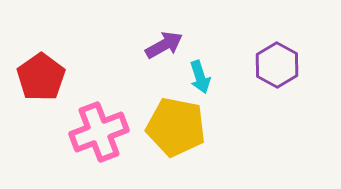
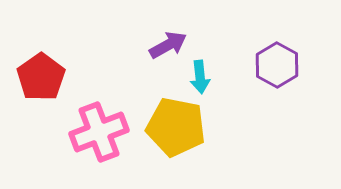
purple arrow: moved 4 px right
cyan arrow: rotated 12 degrees clockwise
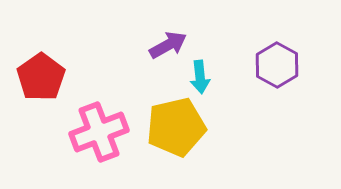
yellow pentagon: rotated 24 degrees counterclockwise
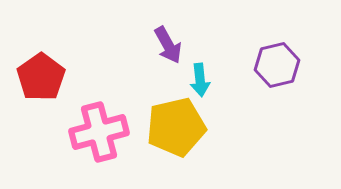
purple arrow: rotated 90 degrees clockwise
purple hexagon: rotated 18 degrees clockwise
cyan arrow: moved 3 px down
pink cross: rotated 6 degrees clockwise
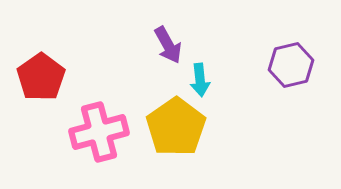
purple hexagon: moved 14 px right
yellow pentagon: rotated 22 degrees counterclockwise
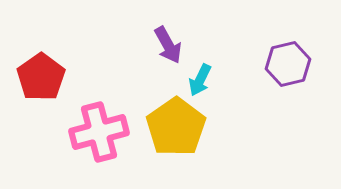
purple hexagon: moved 3 px left, 1 px up
cyan arrow: rotated 32 degrees clockwise
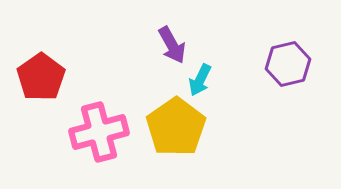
purple arrow: moved 4 px right
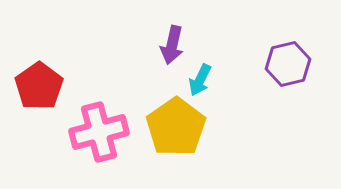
purple arrow: rotated 42 degrees clockwise
red pentagon: moved 2 px left, 9 px down
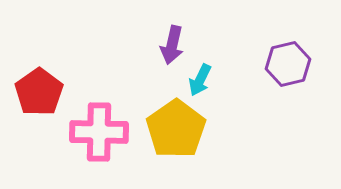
red pentagon: moved 6 px down
yellow pentagon: moved 2 px down
pink cross: rotated 16 degrees clockwise
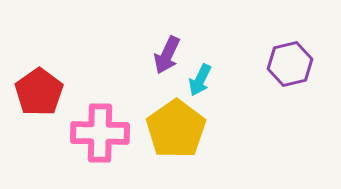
purple arrow: moved 5 px left, 10 px down; rotated 12 degrees clockwise
purple hexagon: moved 2 px right
pink cross: moved 1 px right, 1 px down
